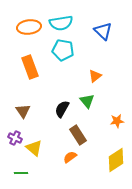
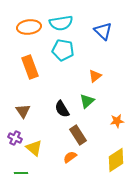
green triangle: rotated 28 degrees clockwise
black semicircle: rotated 60 degrees counterclockwise
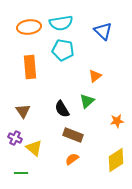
orange rectangle: rotated 15 degrees clockwise
brown rectangle: moved 5 px left; rotated 36 degrees counterclockwise
orange semicircle: moved 2 px right, 2 px down
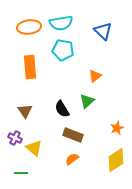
brown triangle: moved 2 px right
orange star: moved 7 px down; rotated 16 degrees counterclockwise
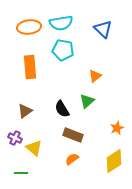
blue triangle: moved 2 px up
brown triangle: rotated 28 degrees clockwise
yellow diamond: moved 2 px left, 1 px down
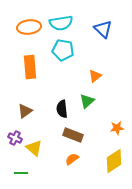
black semicircle: rotated 24 degrees clockwise
orange star: rotated 16 degrees clockwise
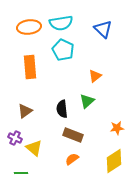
cyan pentagon: rotated 15 degrees clockwise
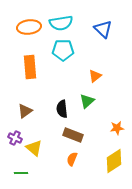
cyan pentagon: rotated 25 degrees counterclockwise
orange semicircle: rotated 32 degrees counterclockwise
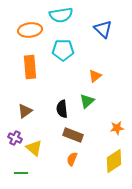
cyan semicircle: moved 8 px up
orange ellipse: moved 1 px right, 3 px down
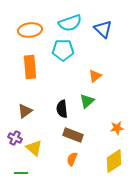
cyan semicircle: moved 9 px right, 8 px down; rotated 10 degrees counterclockwise
